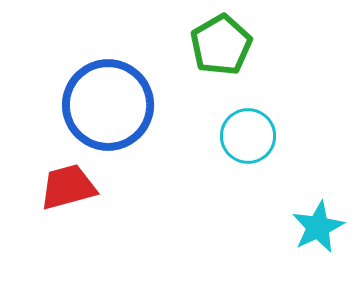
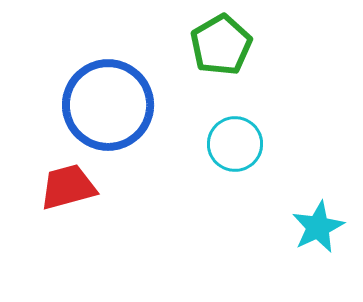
cyan circle: moved 13 px left, 8 px down
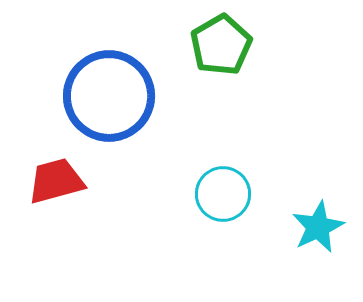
blue circle: moved 1 px right, 9 px up
cyan circle: moved 12 px left, 50 px down
red trapezoid: moved 12 px left, 6 px up
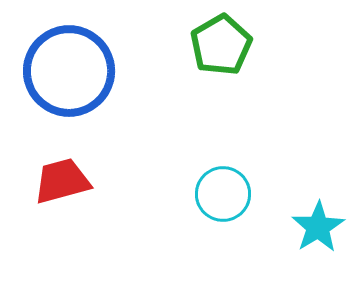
blue circle: moved 40 px left, 25 px up
red trapezoid: moved 6 px right
cyan star: rotated 6 degrees counterclockwise
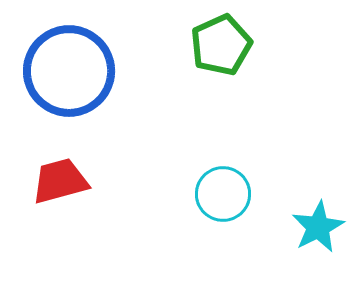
green pentagon: rotated 6 degrees clockwise
red trapezoid: moved 2 px left
cyan star: rotated 4 degrees clockwise
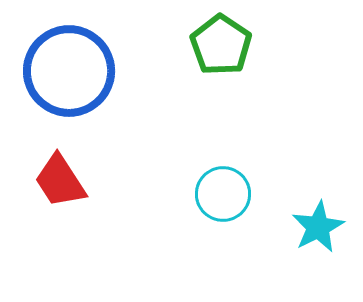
green pentagon: rotated 14 degrees counterclockwise
red trapezoid: rotated 108 degrees counterclockwise
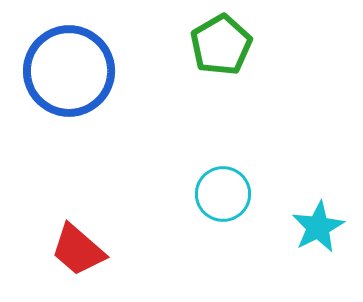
green pentagon: rotated 8 degrees clockwise
red trapezoid: moved 18 px right, 69 px down; rotated 16 degrees counterclockwise
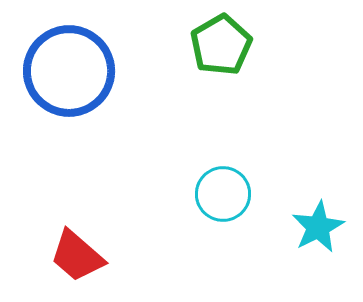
red trapezoid: moved 1 px left, 6 px down
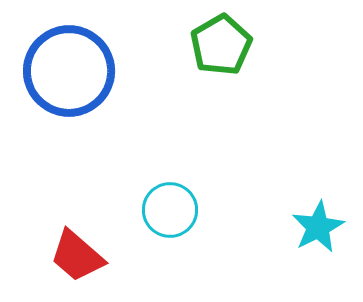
cyan circle: moved 53 px left, 16 px down
